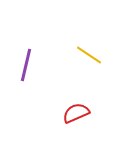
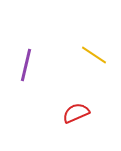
yellow line: moved 5 px right
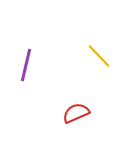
yellow line: moved 5 px right, 1 px down; rotated 12 degrees clockwise
